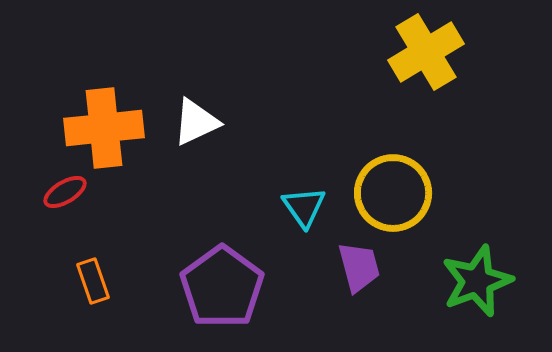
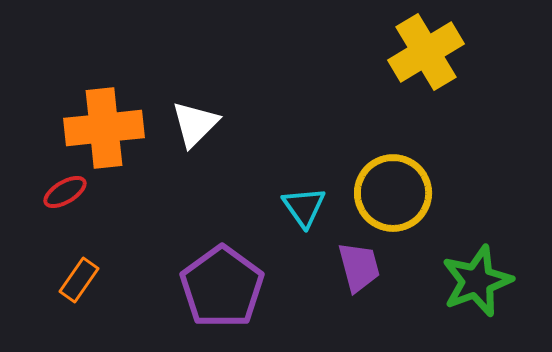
white triangle: moved 1 px left, 2 px down; rotated 20 degrees counterclockwise
orange rectangle: moved 14 px left, 1 px up; rotated 54 degrees clockwise
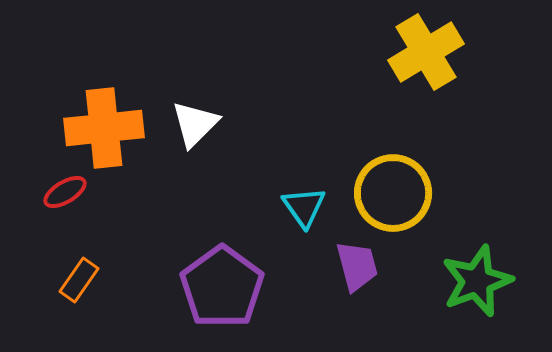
purple trapezoid: moved 2 px left, 1 px up
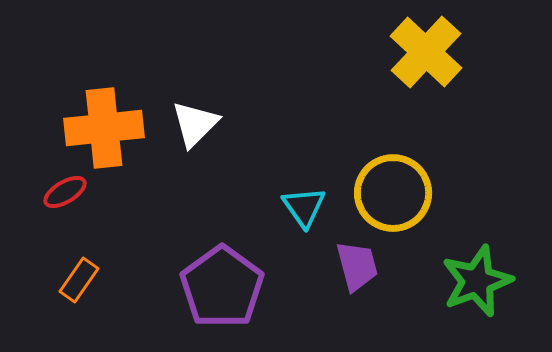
yellow cross: rotated 16 degrees counterclockwise
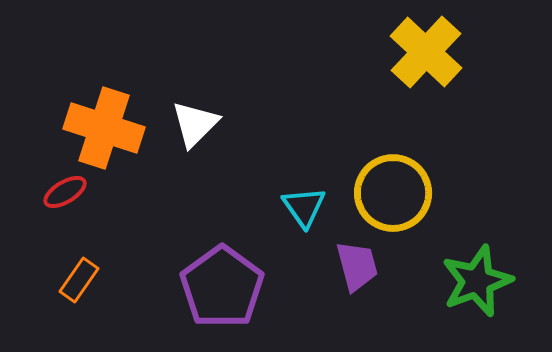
orange cross: rotated 24 degrees clockwise
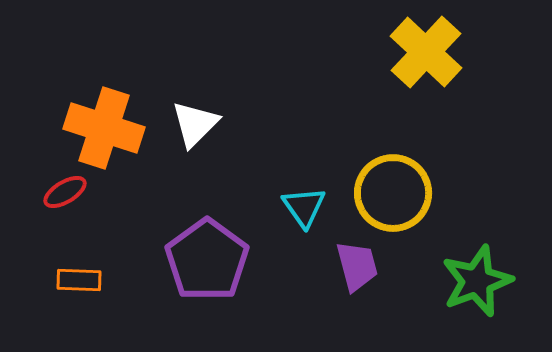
orange rectangle: rotated 57 degrees clockwise
purple pentagon: moved 15 px left, 27 px up
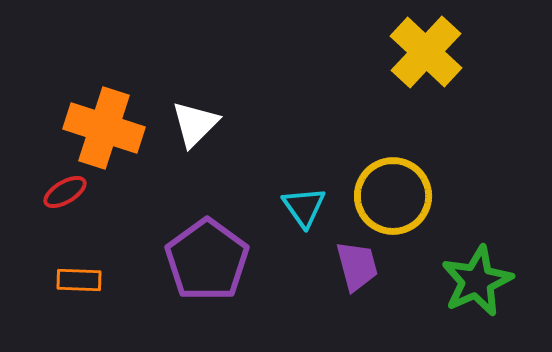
yellow circle: moved 3 px down
green star: rotated 4 degrees counterclockwise
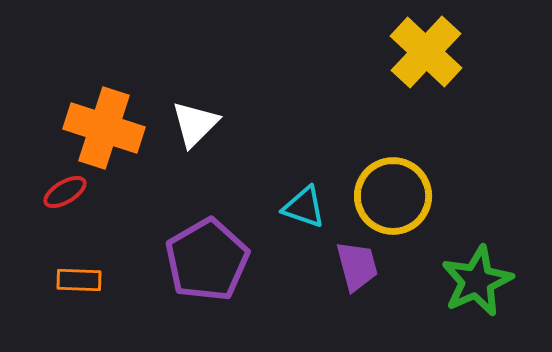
cyan triangle: rotated 36 degrees counterclockwise
purple pentagon: rotated 6 degrees clockwise
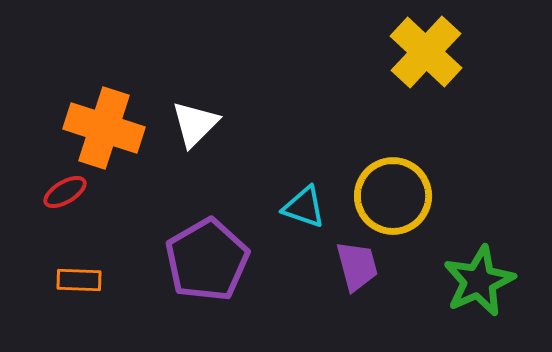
green star: moved 2 px right
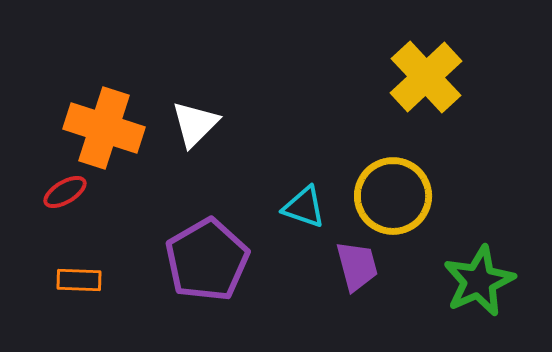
yellow cross: moved 25 px down; rotated 4 degrees clockwise
